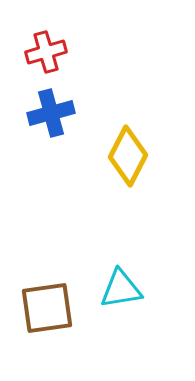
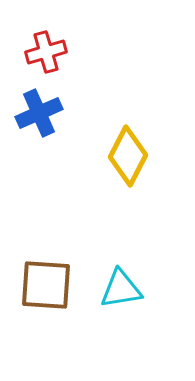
blue cross: moved 12 px left; rotated 9 degrees counterclockwise
brown square: moved 1 px left, 23 px up; rotated 12 degrees clockwise
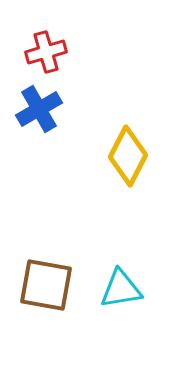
blue cross: moved 4 px up; rotated 6 degrees counterclockwise
brown square: rotated 6 degrees clockwise
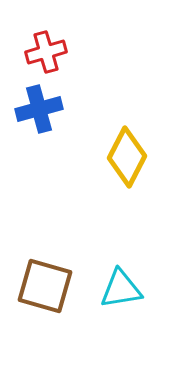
blue cross: rotated 15 degrees clockwise
yellow diamond: moved 1 px left, 1 px down
brown square: moved 1 px left, 1 px down; rotated 6 degrees clockwise
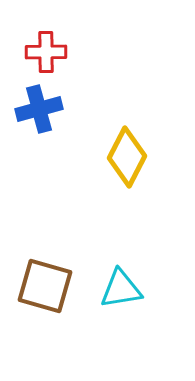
red cross: rotated 15 degrees clockwise
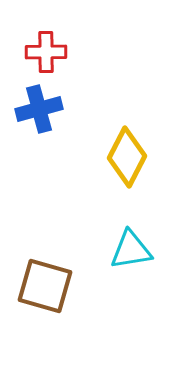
cyan triangle: moved 10 px right, 39 px up
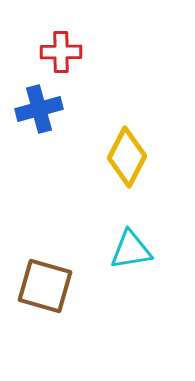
red cross: moved 15 px right
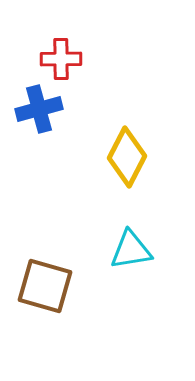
red cross: moved 7 px down
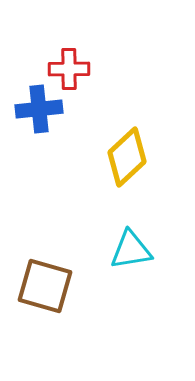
red cross: moved 8 px right, 10 px down
blue cross: rotated 9 degrees clockwise
yellow diamond: rotated 20 degrees clockwise
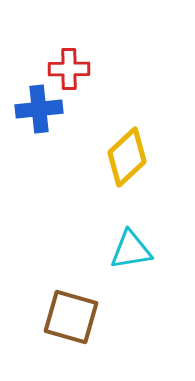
brown square: moved 26 px right, 31 px down
